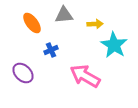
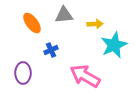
cyan star: rotated 16 degrees clockwise
purple ellipse: rotated 45 degrees clockwise
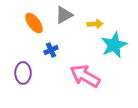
gray triangle: rotated 24 degrees counterclockwise
orange ellipse: moved 2 px right
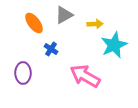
blue cross: moved 1 px up; rotated 32 degrees counterclockwise
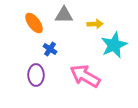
gray triangle: rotated 30 degrees clockwise
blue cross: moved 1 px left
purple ellipse: moved 13 px right, 2 px down
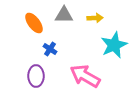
yellow arrow: moved 6 px up
purple ellipse: moved 1 px down
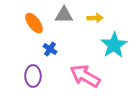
cyan star: rotated 8 degrees counterclockwise
purple ellipse: moved 3 px left
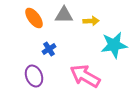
yellow arrow: moved 4 px left, 3 px down
orange ellipse: moved 5 px up
cyan star: rotated 24 degrees clockwise
blue cross: moved 1 px left; rotated 24 degrees clockwise
purple ellipse: moved 1 px right; rotated 20 degrees counterclockwise
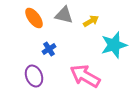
gray triangle: rotated 12 degrees clockwise
yellow arrow: rotated 28 degrees counterclockwise
cyan star: rotated 8 degrees counterclockwise
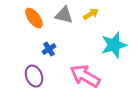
yellow arrow: moved 7 px up
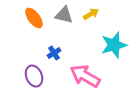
blue cross: moved 5 px right, 4 px down
